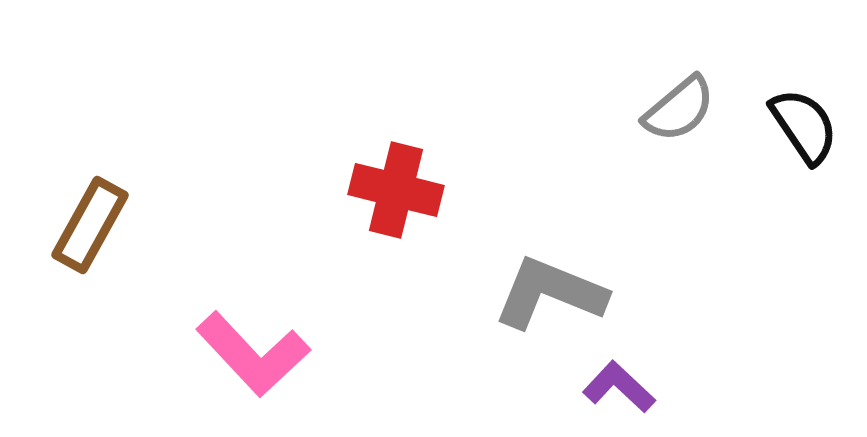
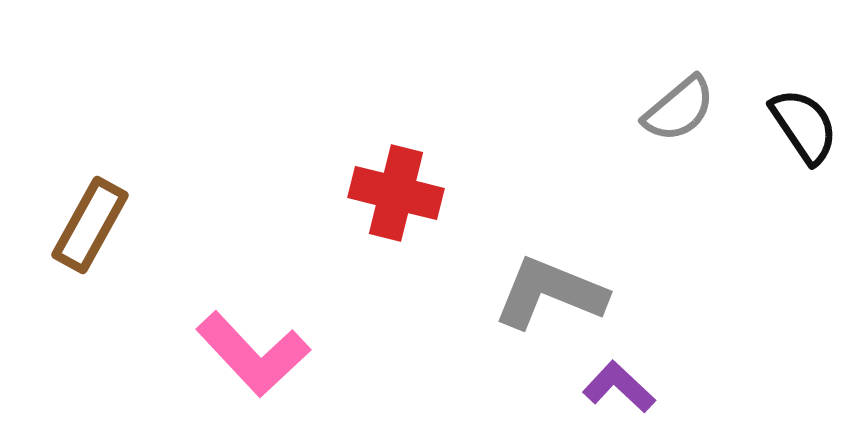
red cross: moved 3 px down
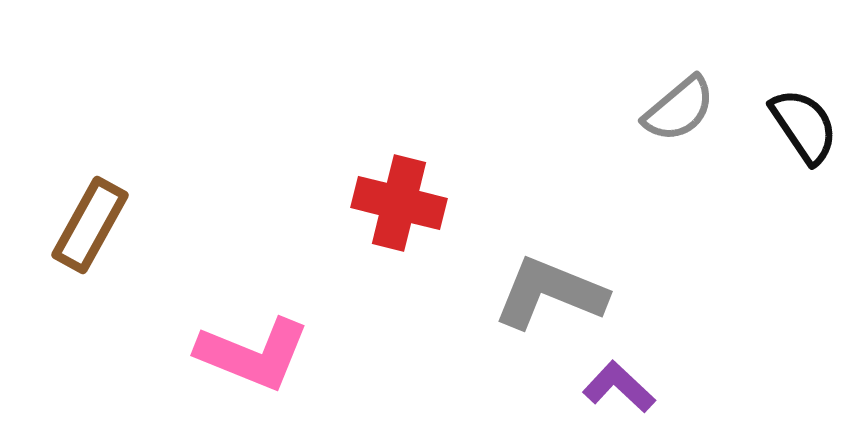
red cross: moved 3 px right, 10 px down
pink L-shape: rotated 25 degrees counterclockwise
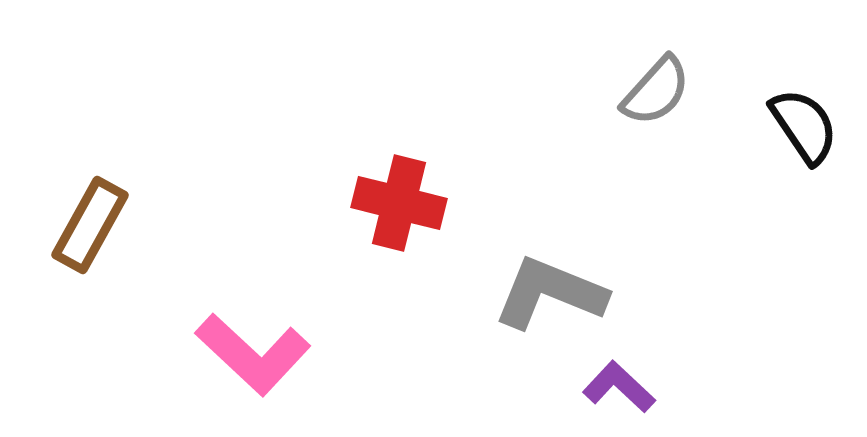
gray semicircle: moved 23 px left, 18 px up; rotated 8 degrees counterclockwise
pink L-shape: rotated 21 degrees clockwise
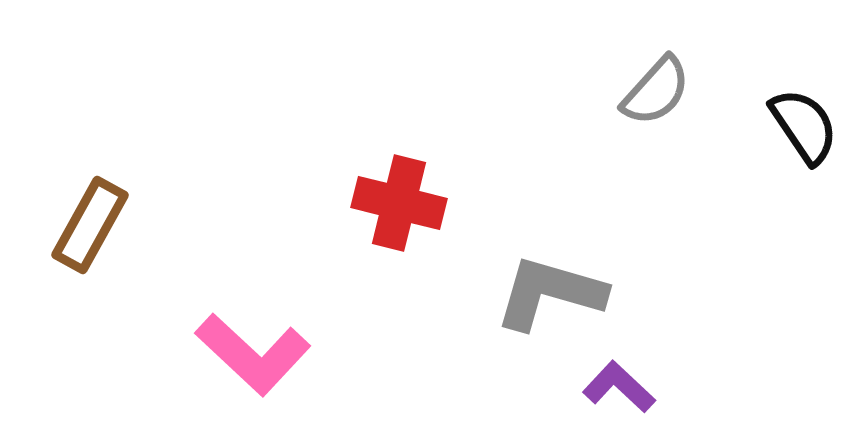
gray L-shape: rotated 6 degrees counterclockwise
